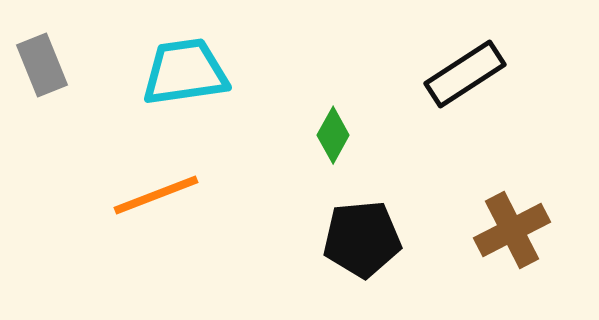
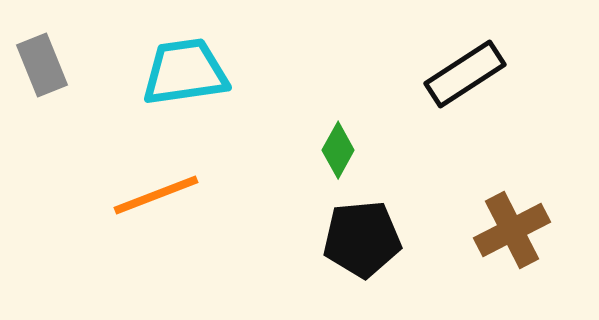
green diamond: moved 5 px right, 15 px down
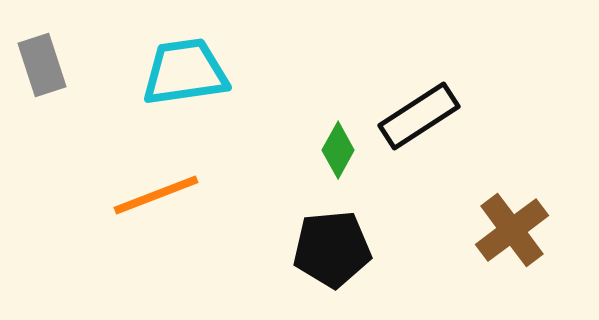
gray rectangle: rotated 4 degrees clockwise
black rectangle: moved 46 px left, 42 px down
brown cross: rotated 10 degrees counterclockwise
black pentagon: moved 30 px left, 10 px down
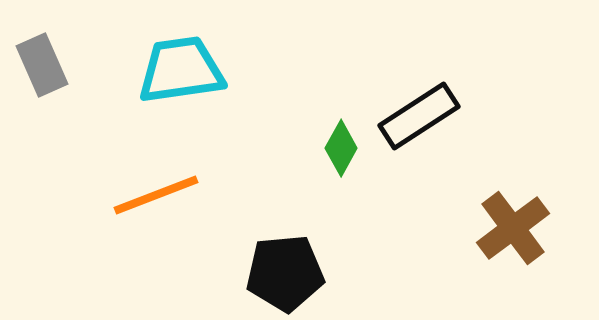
gray rectangle: rotated 6 degrees counterclockwise
cyan trapezoid: moved 4 px left, 2 px up
green diamond: moved 3 px right, 2 px up
brown cross: moved 1 px right, 2 px up
black pentagon: moved 47 px left, 24 px down
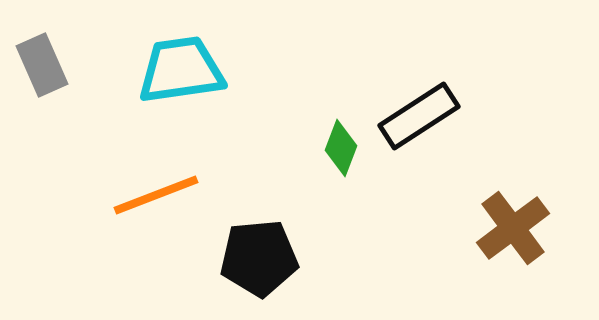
green diamond: rotated 8 degrees counterclockwise
black pentagon: moved 26 px left, 15 px up
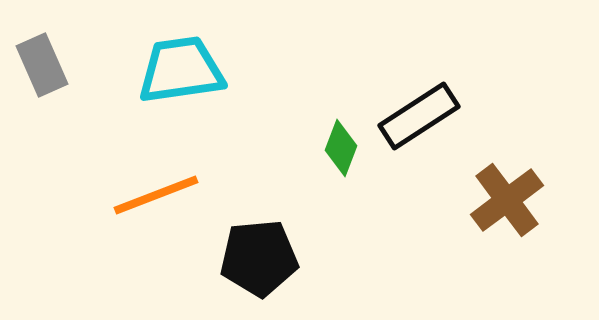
brown cross: moved 6 px left, 28 px up
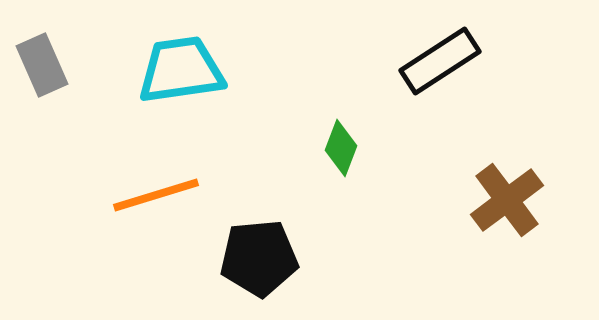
black rectangle: moved 21 px right, 55 px up
orange line: rotated 4 degrees clockwise
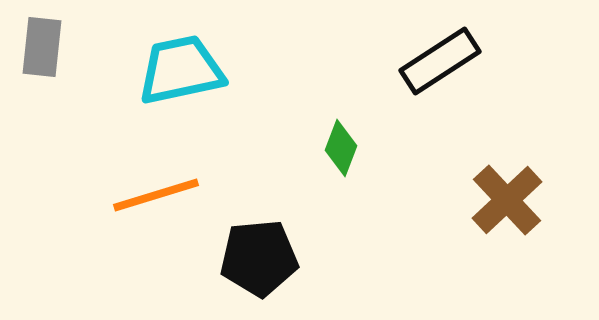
gray rectangle: moved 18 px up; rotated 30 degrees clockwise
cyan trapezoid: rotated 4 degrees counterclockwise
brown cross: rotated 6 degrees counterclockwise
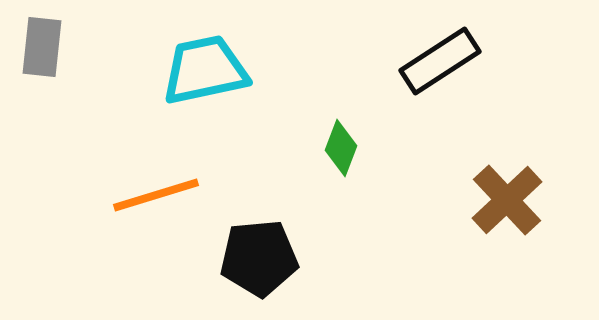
cyan trapezoid: moved 24 px right
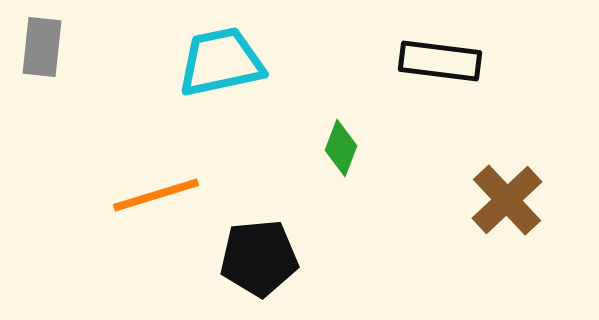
black rectangle: rotated 40 degrees clockwise
cyan trapezoid: moved 16 px right, 8 px up
